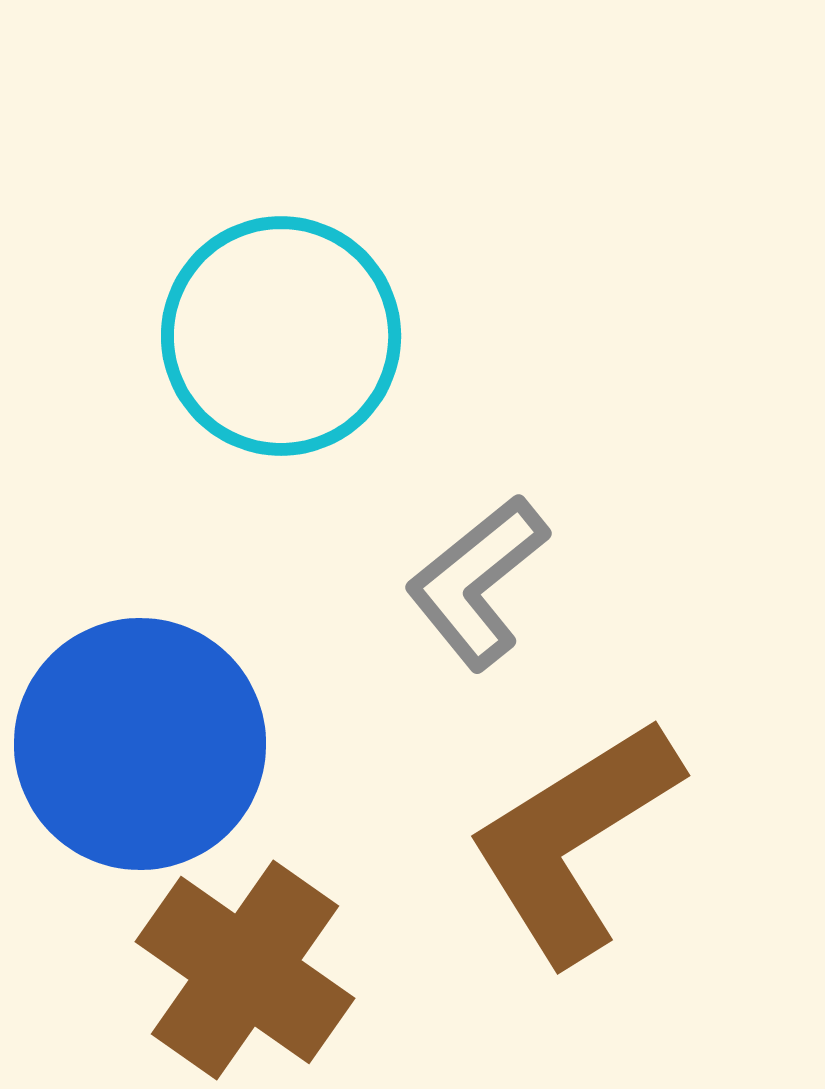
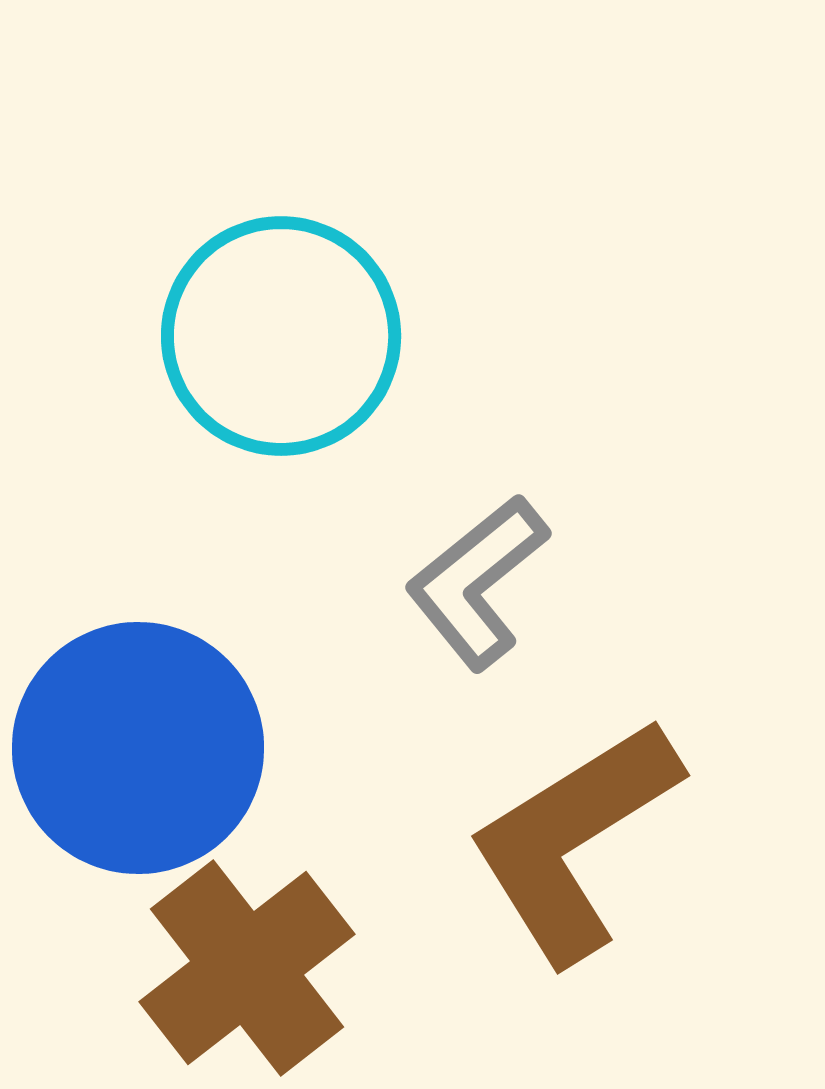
blue circle: moved 2 px left, 4 px down
brown cross: moved 2 px right, 2 px up; rotated 17 degrees clockwise
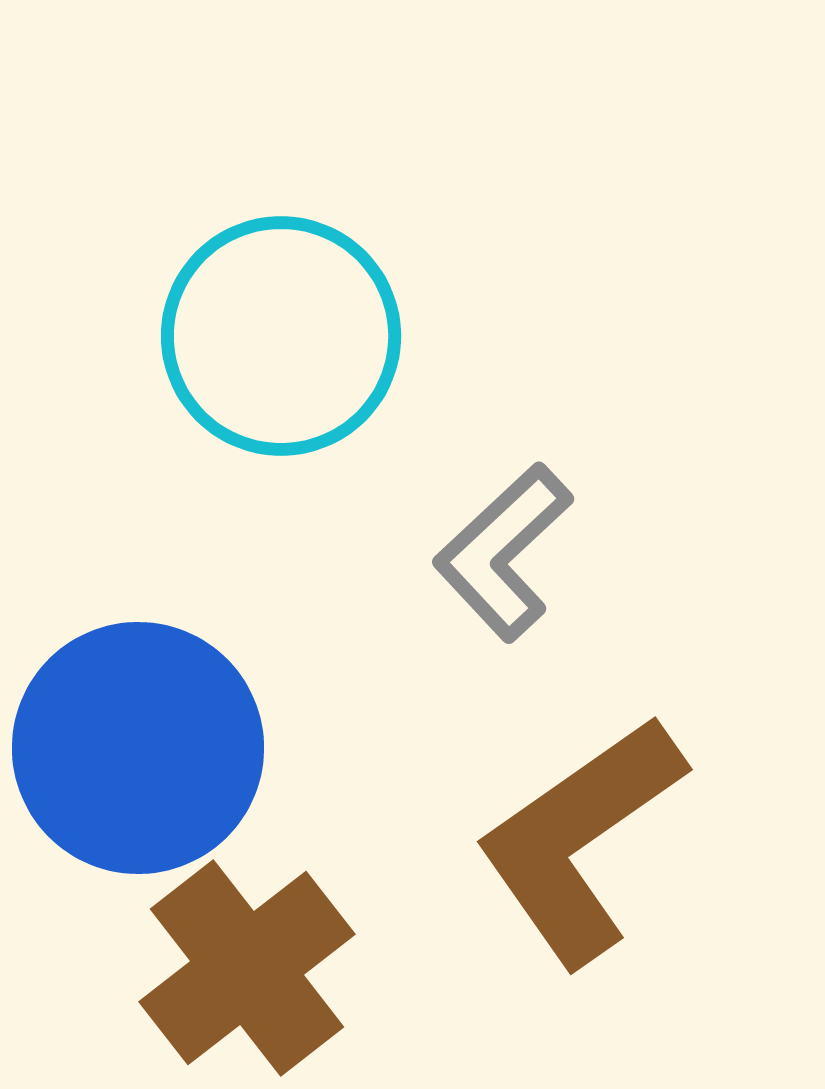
gray L-shape: moved 26 px right, 30 px up; rotated 4 degrees counterclockwise
brown L-shape: moved 6 px right; rotated 3 degrees counterclockwise
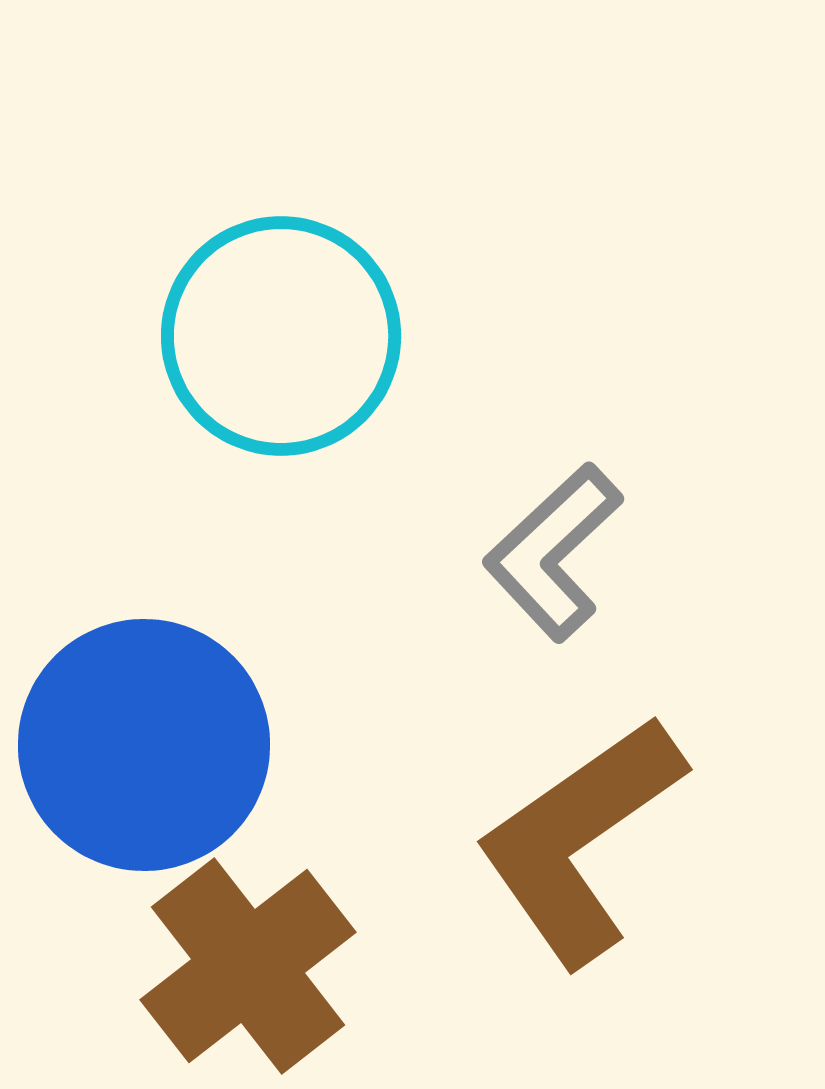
gray L-shape: moved 50 px right
blue circle: moved 6 px right, 3 px up
brown cross: moved 1 px right, 2 px up
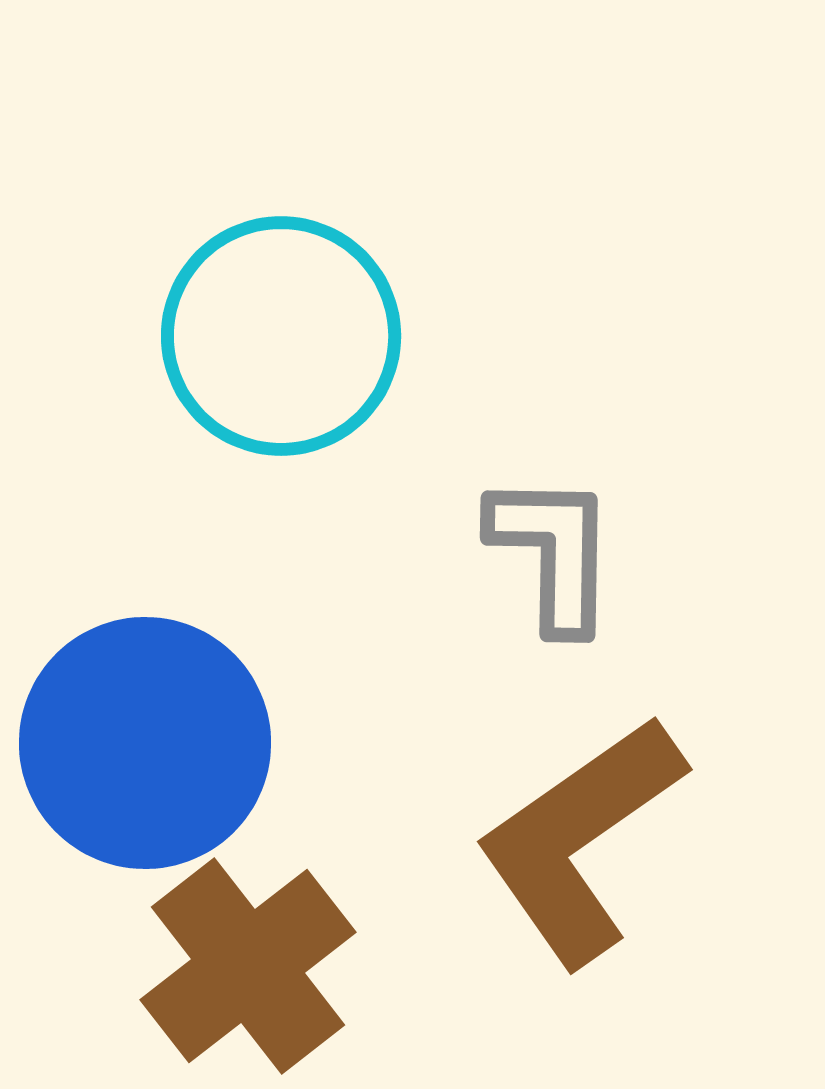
gray L-shape: rotated 134 degrees clockwise
blue circle: moved 1 px right, 2 px up
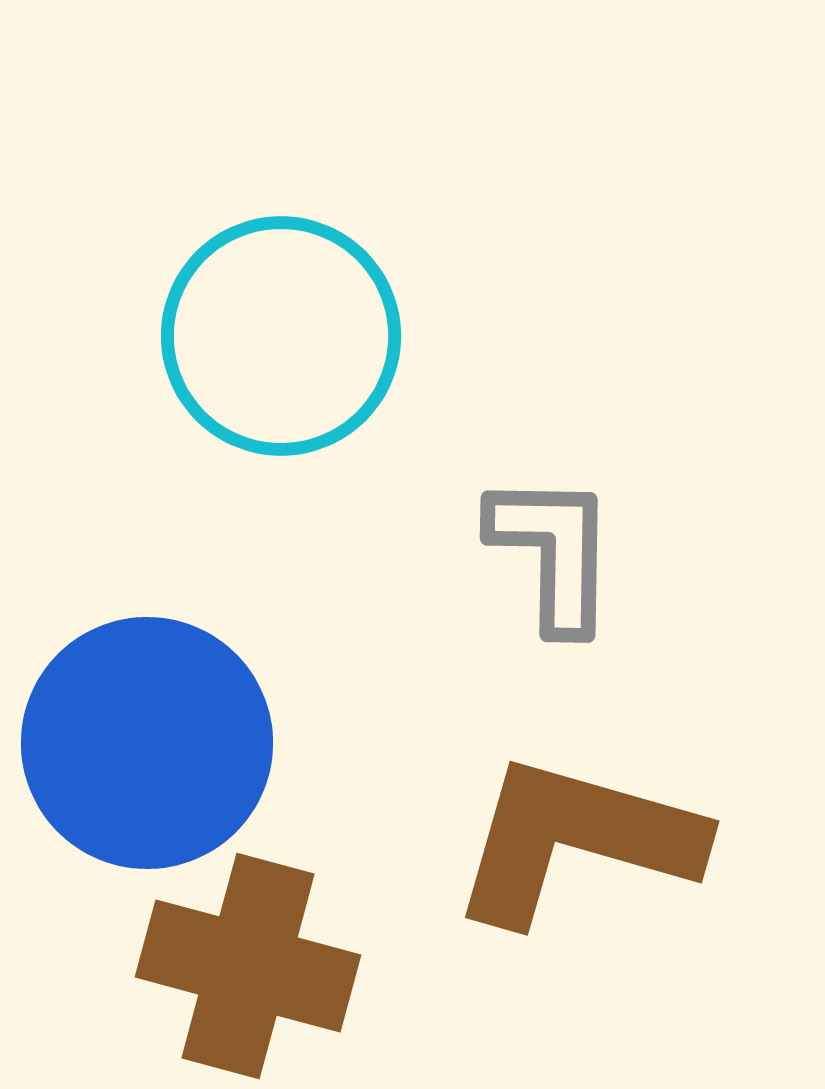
blue circle: moved 2 px right
brown L-shape: moved 4 px left; rotated 51 degrees clockwise
brown cross: rotated 37 degrees counterclockwise
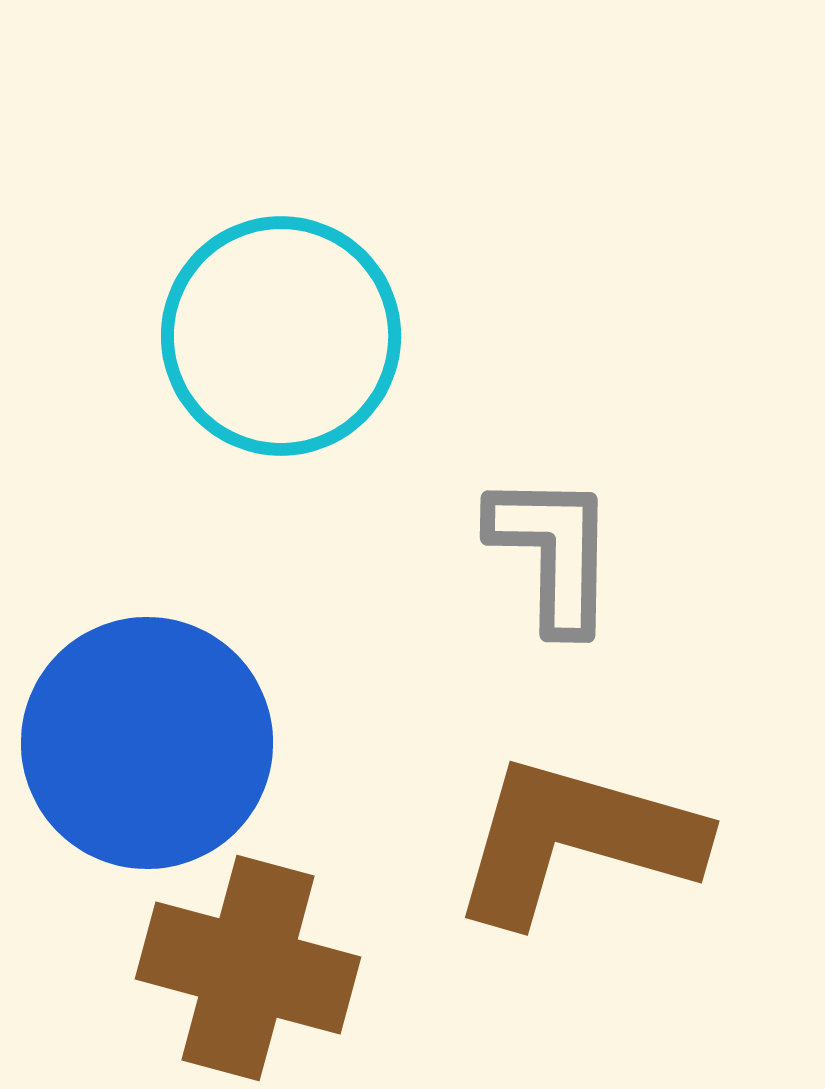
brown cross: moved 2 px down
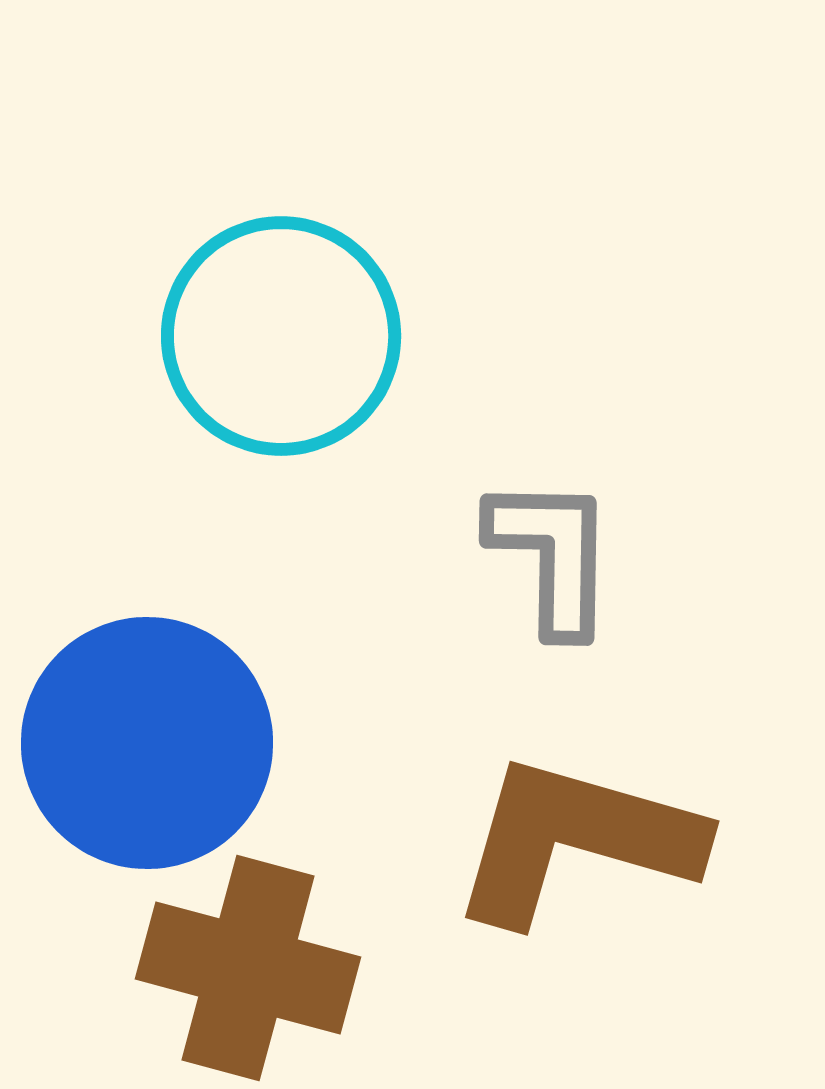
gray L-shape: moved 1 px left, 3 px down
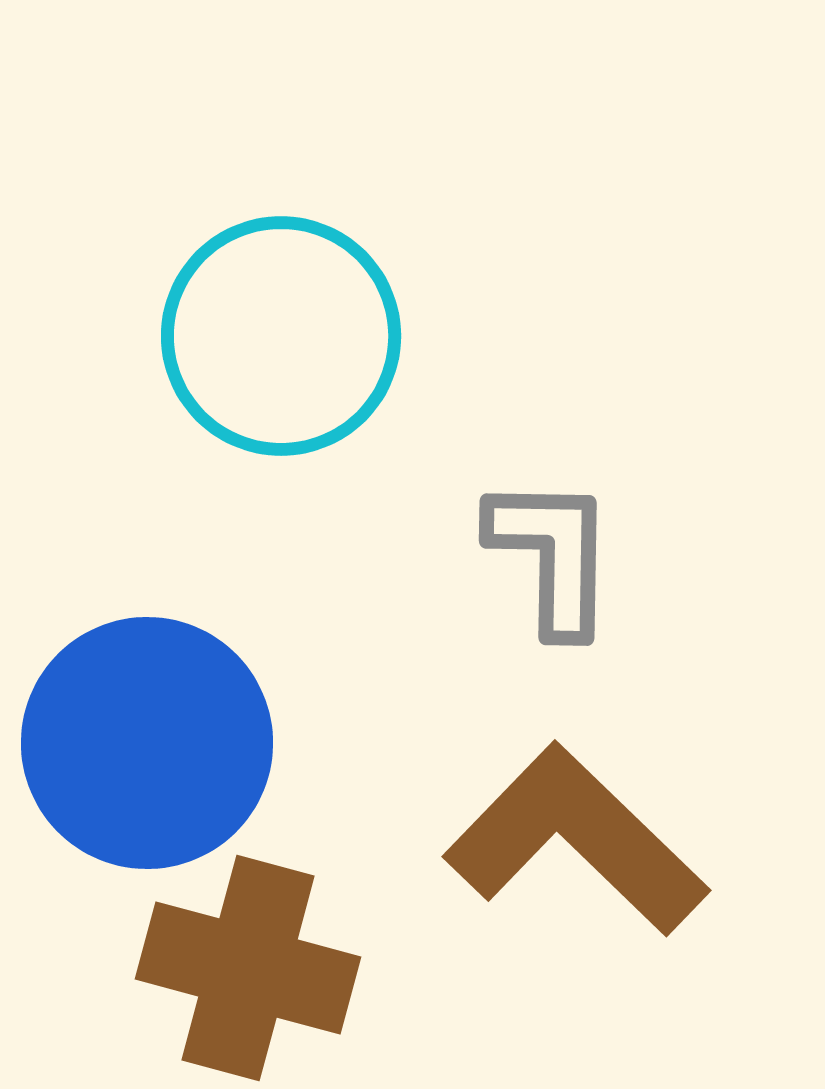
brown L-shape: rotated 28 degrees clockwise
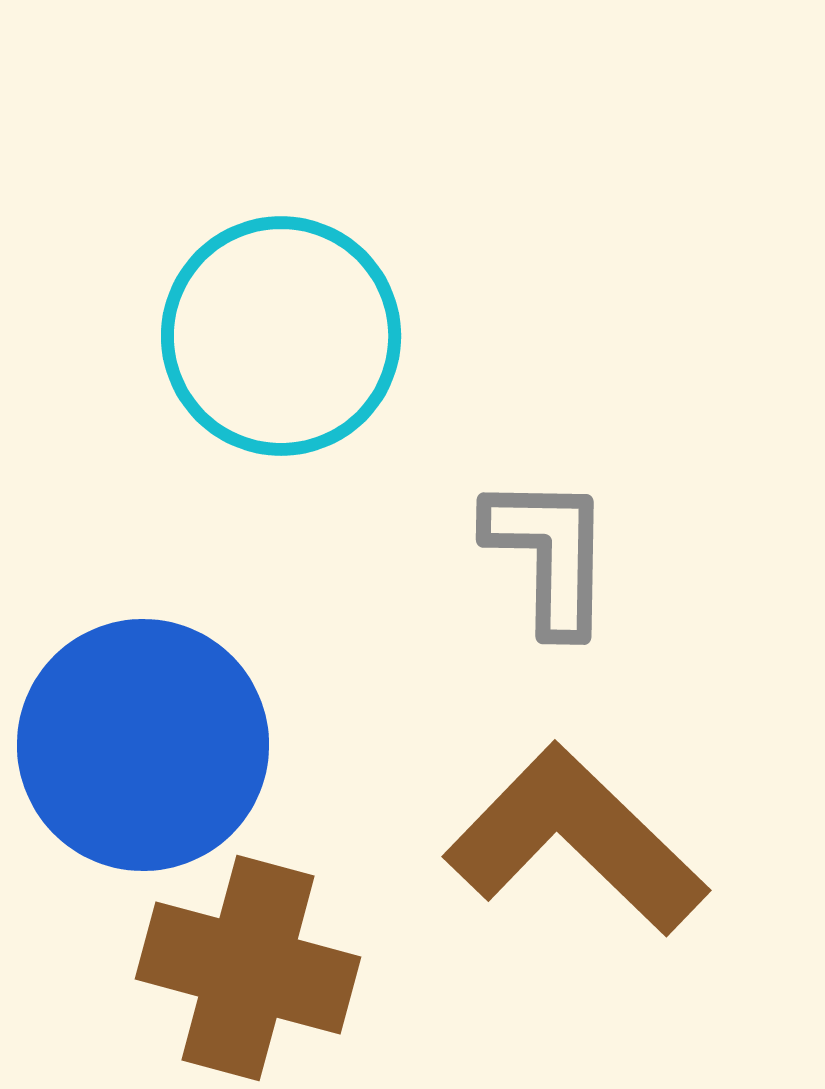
gray L-shape: moved 3 px left, 1 px up
blue circle: moved 4 px left, 2 px down
